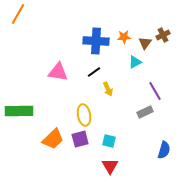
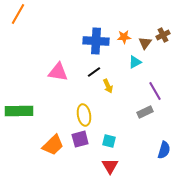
yellow arrow: moved 3 px up
orange trapezoid: moved 6 px down
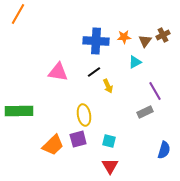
brown triangle: moved 2 px up
purple square: moved 2 px left
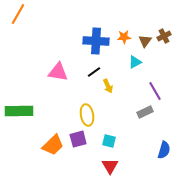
brown cross: moved 1 px right, 1 px down
yellow ellipse: moved 3 px right
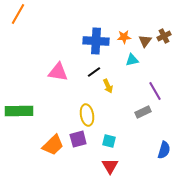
cyan triangle: moved 3 px left, 2 px up; rotated 16 degrees clockwise
gray rectangle: moved 2 px left
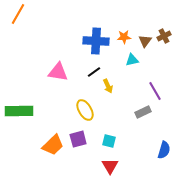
yellow ellipse: moved 2 px left, 5 px up; rotated 20 degrees counterclockwise
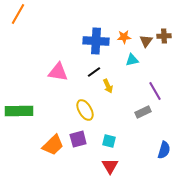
brown cross: rotated 24 degrees clockwise
brown triangle: moved 1 px right
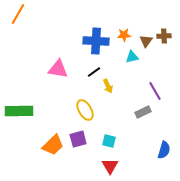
orange star: moved 2 px up
cyan triangle: moved 3 px up
pink triangle: moved 3 px up
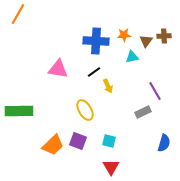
purple square: moved 2 px down; rotated 36 degrees clockwise
blue semicircle: moved 7 px up
red triangle: moved 1 px right, 1 px down
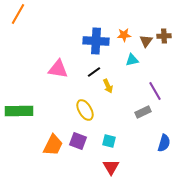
cyan triangle: moved 3 px down
orange trapezoid: rotated 20 degrees counterclockwise
